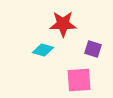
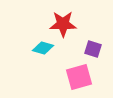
cyan diamond: moved 2 px up
pink square: moved 3 px up; rotated 12 degrees counterclockwise
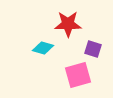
red star: moved 5 px right
pink square: moved 1 px left, 2 px up
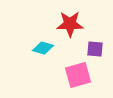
red star: moved 2 px right
purple square: moved 2 px right; rotated 12 degrees counterclockwise
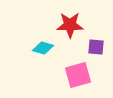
red star: moved 1 px down
purple square: moved 1 px right, 2 px up
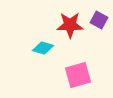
purple square: moved 3 px right, 27 px up; rotated 24 degrees clockwise
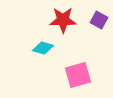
red star: moved 7 px left, 5 px up
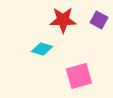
cyan diamond: moved 1 px left, 1 px down
pink square: moved 1 px right, 1 px down
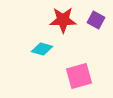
purple square: moved 3 px left
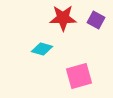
red star: moved 2 px up
